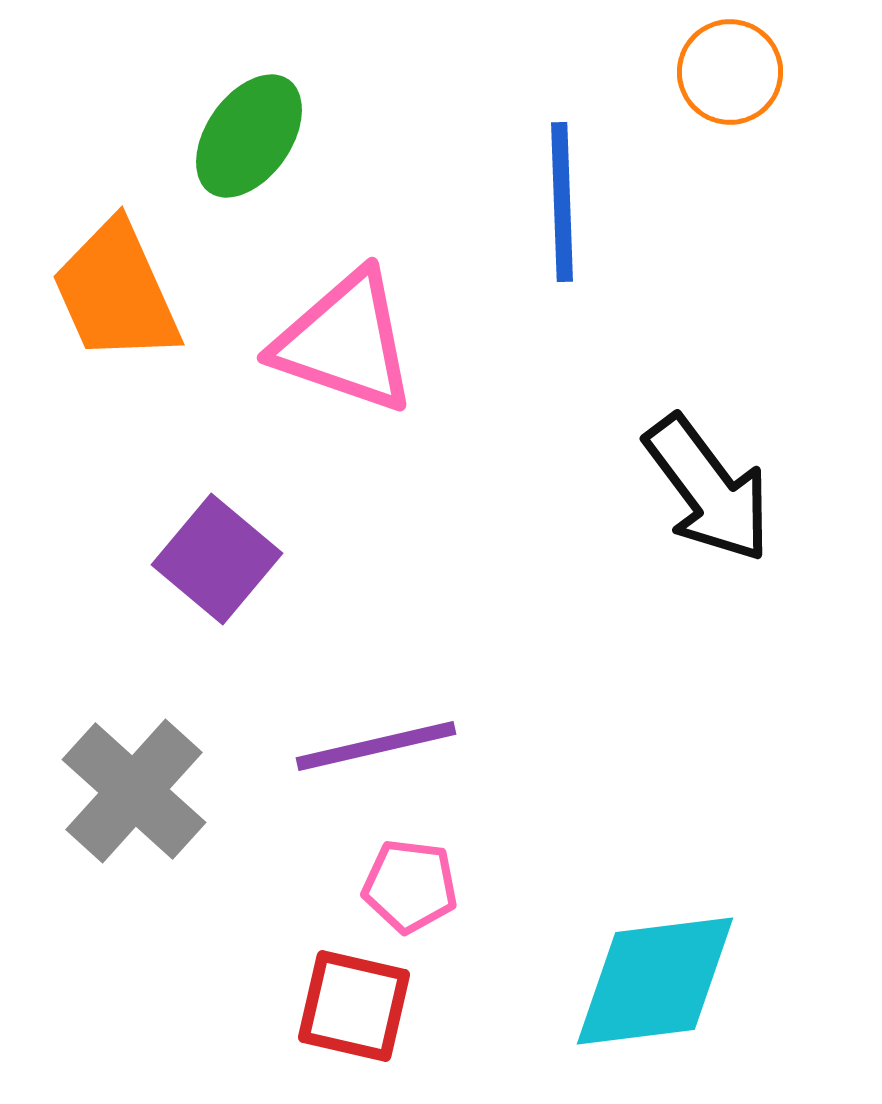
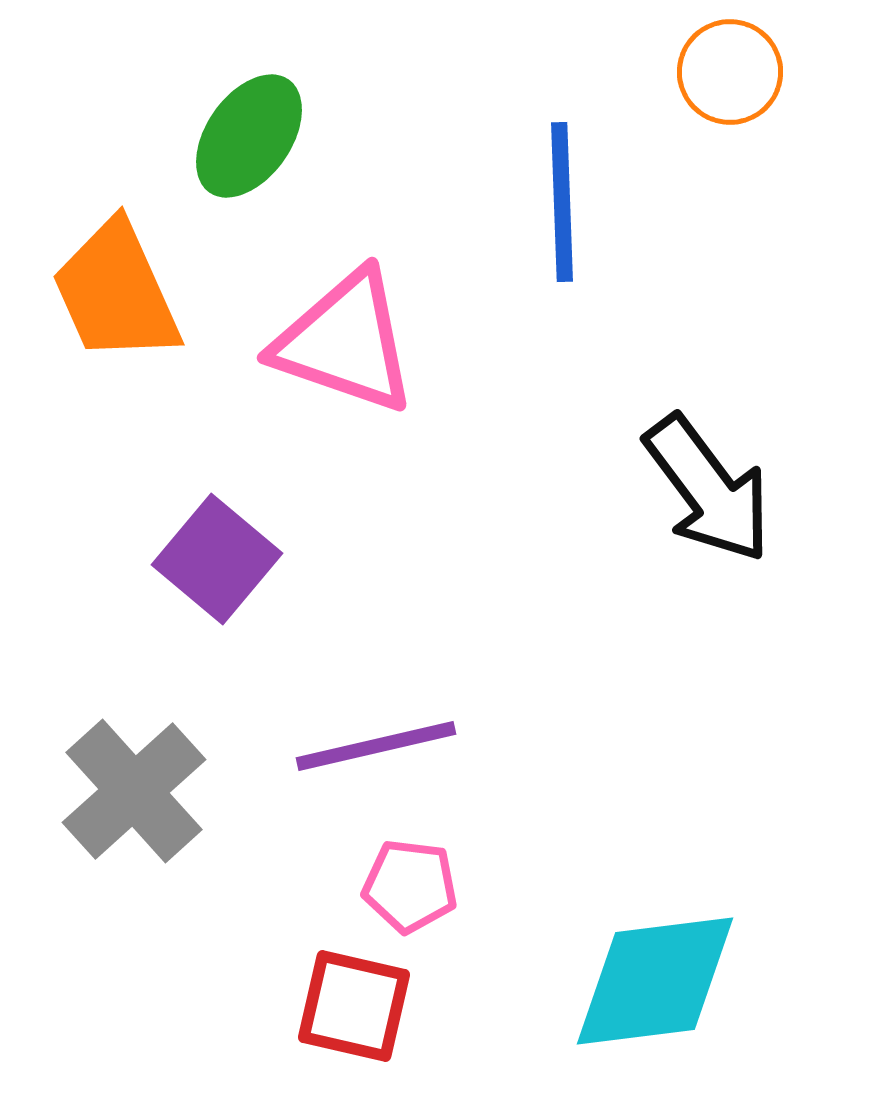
gray cross: rotated 6 degrees clockwise
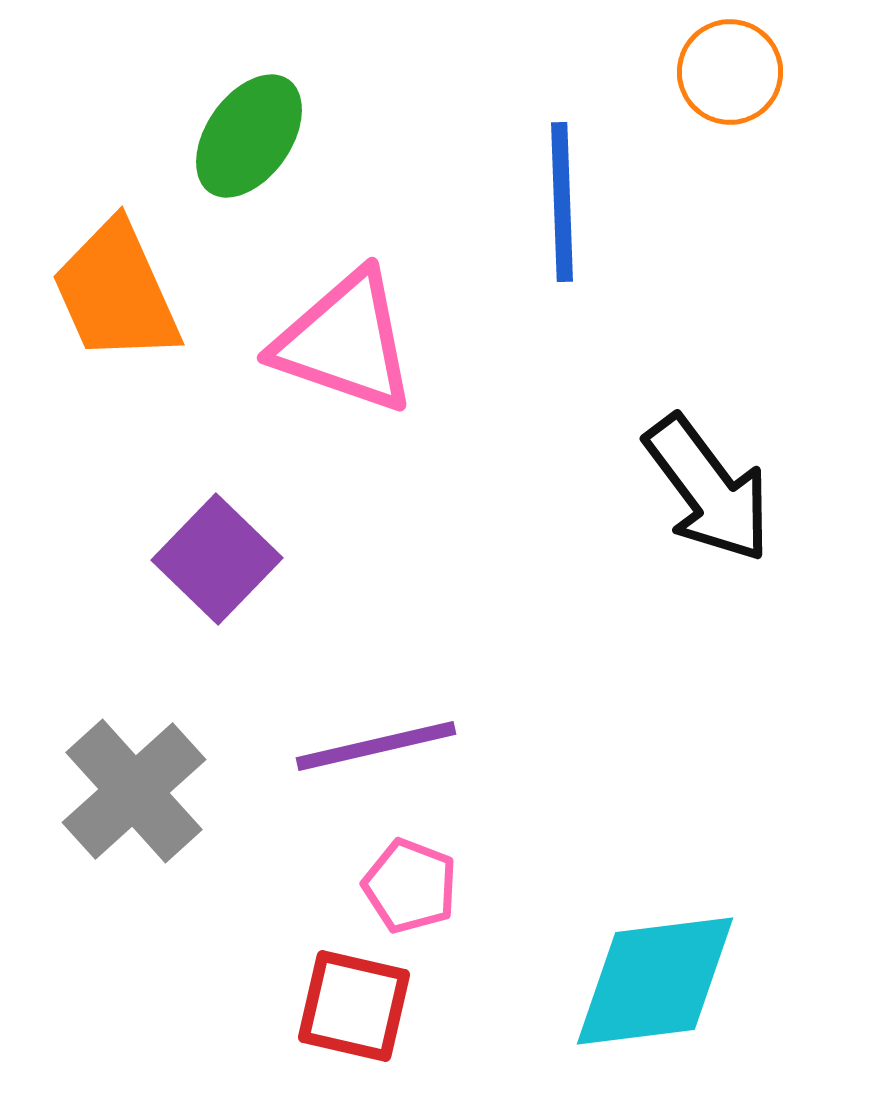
purple square: rotated 4 degrees clockwise
pink pentagon: rotated 14 degrees clockwise
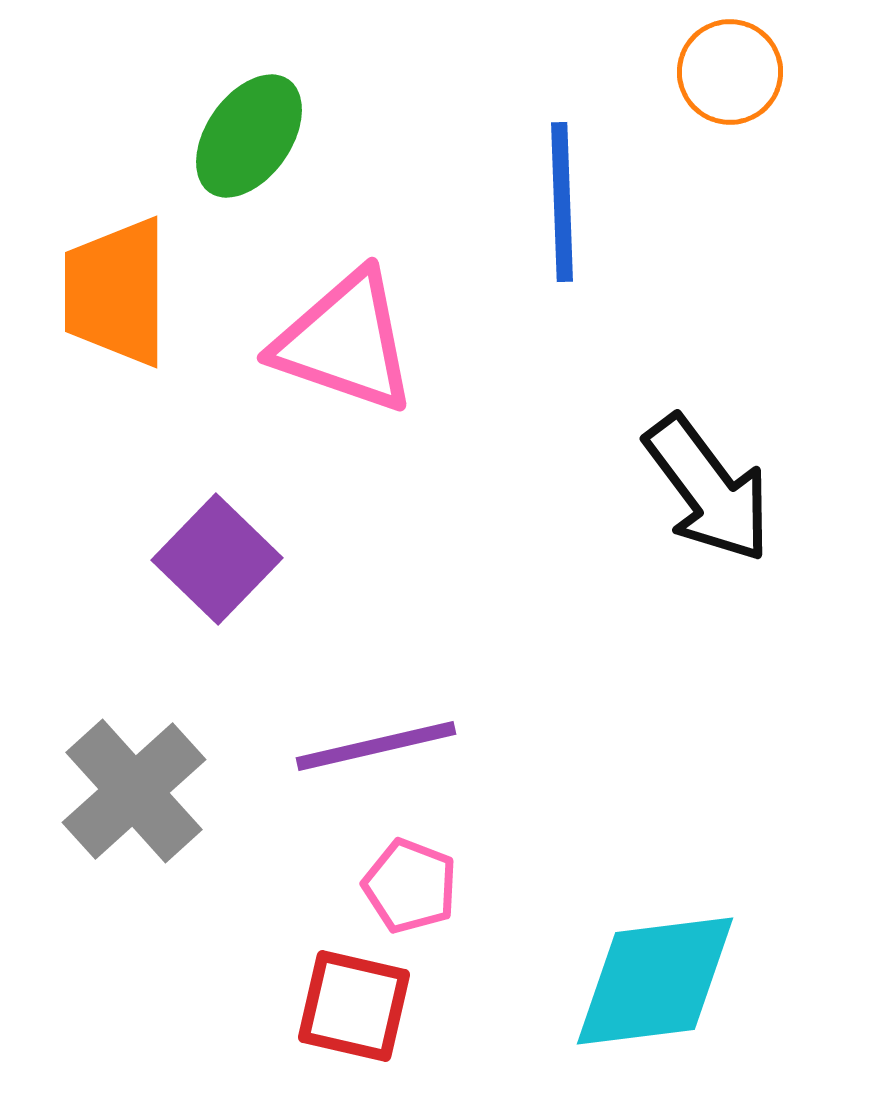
orange trapezoid: rotated 24 degrees clockwise
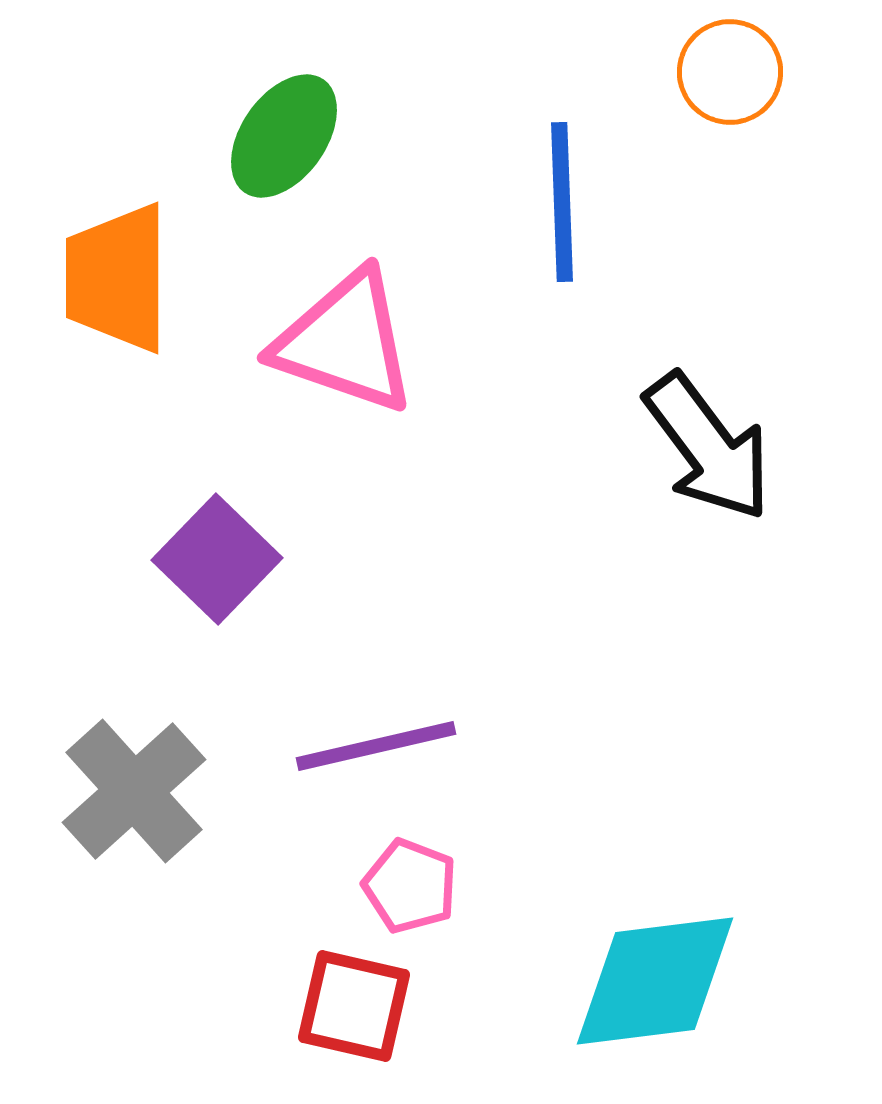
green ellipse: moved 35 px right
orange trapezoid: moved 1 px right, 14 px up
black arrow: moved 42 px up
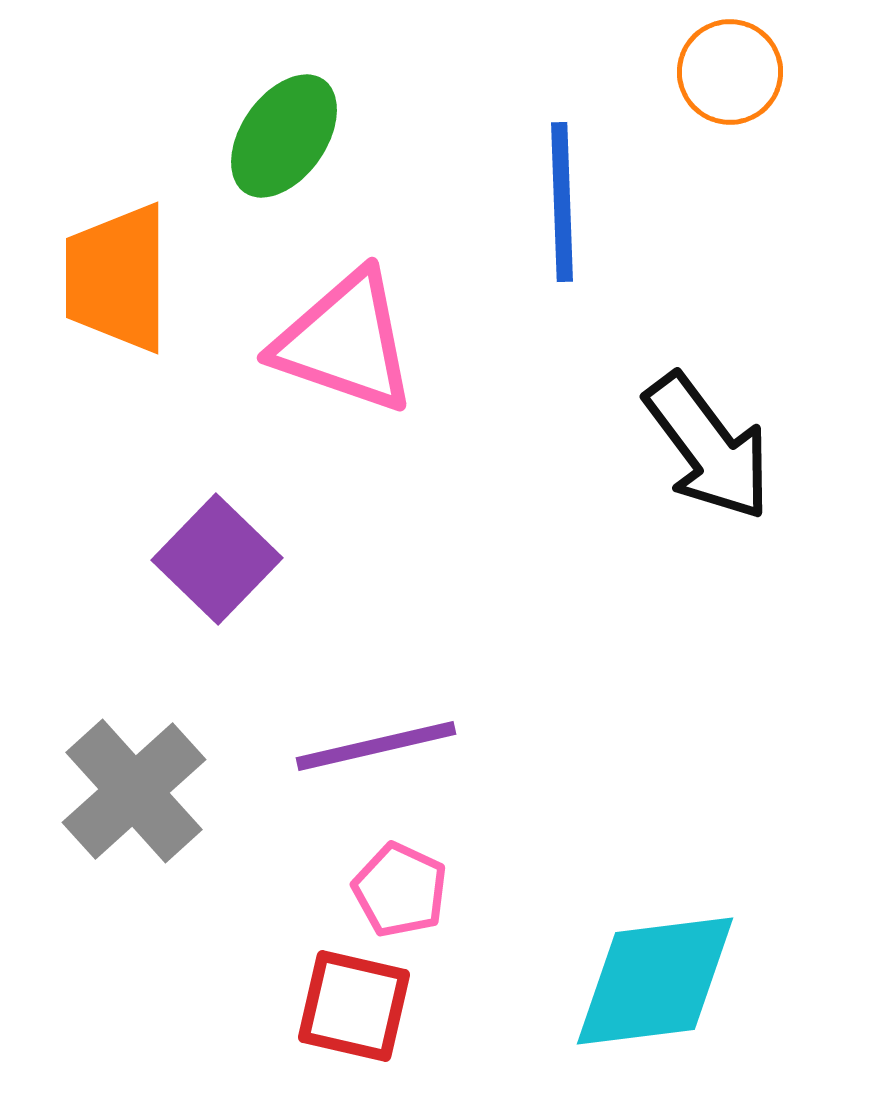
pink pentagon: moved 10 px left, 4 px down; rotated 4 degrees clockwise
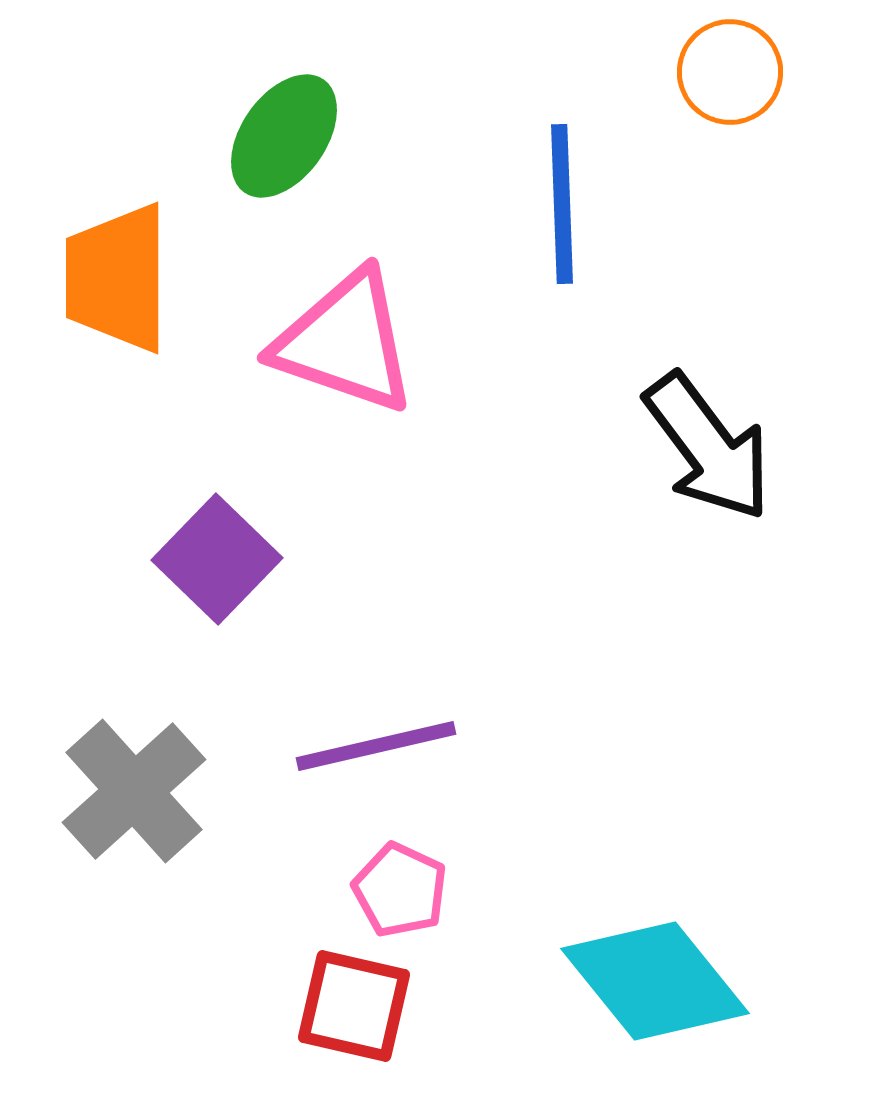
blue line: moved 2 px down
cyan diamond: rotated 58 degrees clockwise
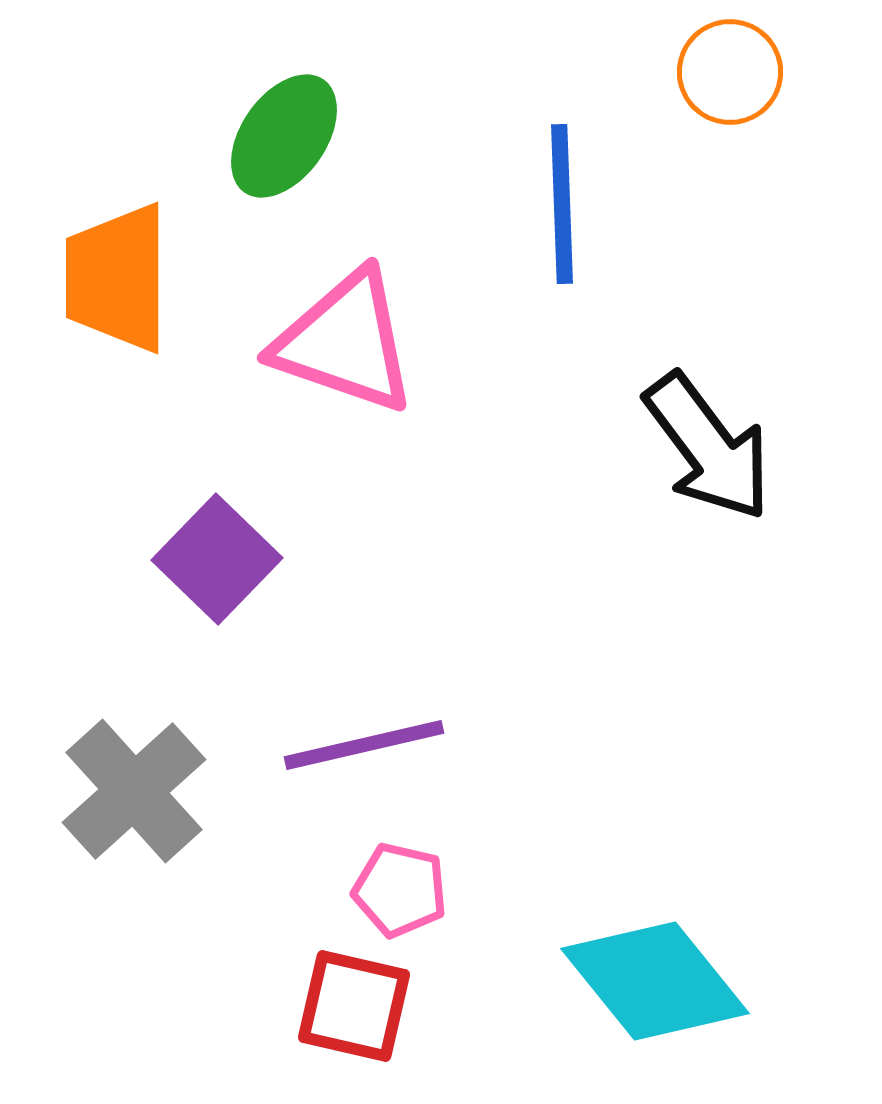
purple line: moved 12 px left, 1 px up
pink pentagon: rotated 12 degrees counterclockwise
